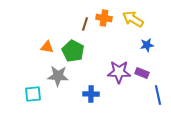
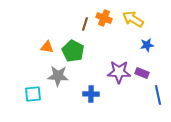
orange cross: rotated 14 degrees clockwise
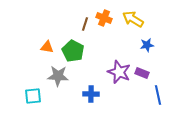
purple star: rotated 20 degrees clockwise
cyan square: moved 2 px down
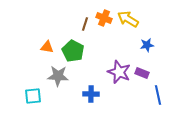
yellow arrow: moved 5 px left
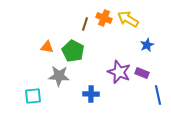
blue star: rotated 16 degrees counterclockwise
gray star: moved 1 px right
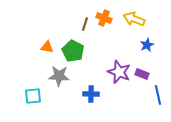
yellow arrow: moved 6 px right; rotated 10 degrees counterclockwise
purple rectangle: moved 1 px down
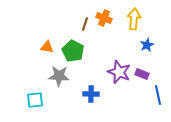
yellow arrow: rotated 75 degrees clockwise
cyan square: moved 2 px right, 4 px down
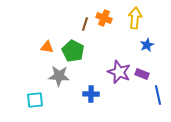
yellow arrow: moved 1 px right, 1 px up
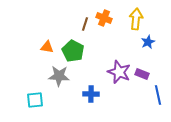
yellow arrow: moved 1 px right, 1 px down
blue star: moved 1 px right, 3 px up
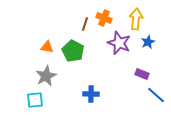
purple star: moved 29 px up
gray star: moved 13 px left; rotated 30 degrees counterclockwise
blue line: moved 2 px left; rotated 36 degrees counterclockwise
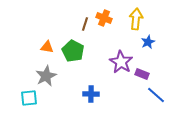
purple star: moved 2 px right, 19 px down; rotated 10 degrees clockwise
cyan square: moved 6 px left, 2 px up
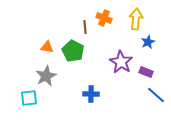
brown line: moved 3 px down; rotated 24 degrees counterclockwise
purple rectangle: moved 4 px right, 2 px up
